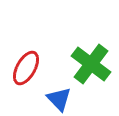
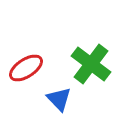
red ellipse: rotated 28 degrees clockwise
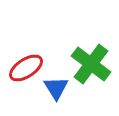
blue triangle: moved 3 px left, 11 px up; rotated 12 degrees clockwise
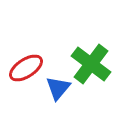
blue triangle: moved 2 px right; rotated 12 degrees clockwise
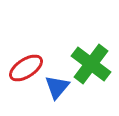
blue triangle: moved 1 px left, 1 px up
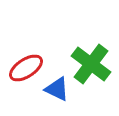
blue triangle: moved 2 px down; rotated 44 degrees counterclockwise
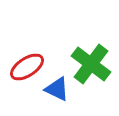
red ellipse: moved 1 px right, 1 px up
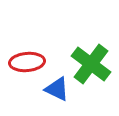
red ellipse: moved 5 px up; rotated 28 degrees clockwise
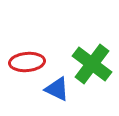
green cross: moved 1 px right
